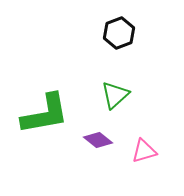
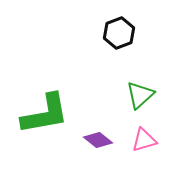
green triangle: moved 25 px right
pink triangle: moved 11 px up
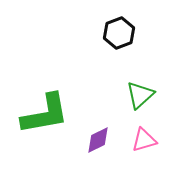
purple diamond: rotated 64 degrees counterclockwise
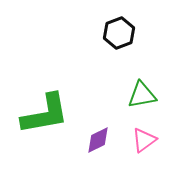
green triangle: moved 2 px right; rotated 32 degrees clockwise
pink triangle: rotated 20 degrees counterclockwise
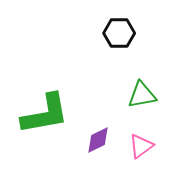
black hexagon: rotated 20 degrees clockwise
pink triangle: moved 3 px left, 6 px down
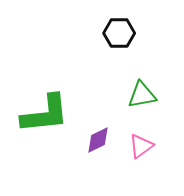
green L-shape: rotated 4 degrees clockwise
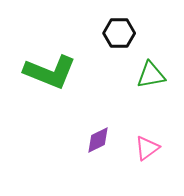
green triangle: moved 9 px right, 20 px up
green L-shape: moved 5 px right, 42 px up; rotated 28 degrees clockwise
pink triangle: moved 6 px right, 2 px down
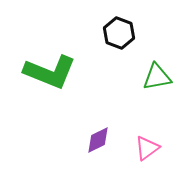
black hexagon: rotated 20 degrees clockwise
green triangle: moved 6 px right, 2 px down
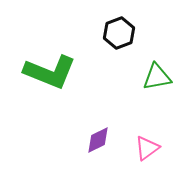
black hexagon: rotated 20 degrees clockwise
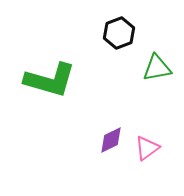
green L-shape: moved 8 px down; rotated 6 degrees counterclockwise
green triangle: moved 9 px up
purple diamond: moved 13 px right
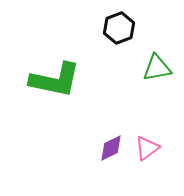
black hexagon: moved 5 px up
green L-shape: moved 5 px right; rotated 4 degrees counterclockwise
purple diamond: moved 8 px down
